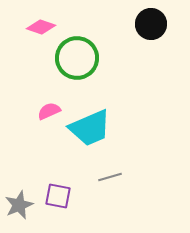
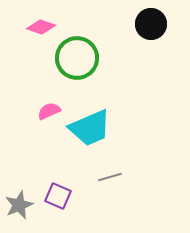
purple square: rotated 12 degrees clockwise
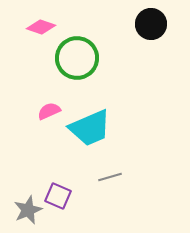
gray star: moved 9 px right, 5 px down
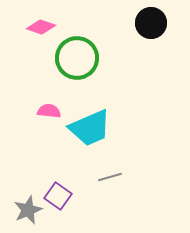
black circle: moved 1 px up
pink semicircle: rotated 30 degrees clockwise
purple square: rotated 12 degrees clockwise
